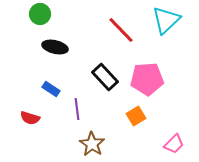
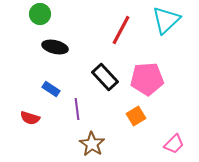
red line: rotated 72 degrees clockwise
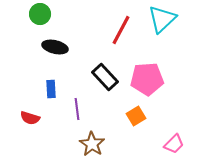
cyan triangle: moved 4 px left, 1 px up
blue rectangle: rotated 54 degrees clockwise
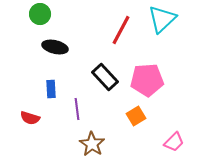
pink pentagon: moved 1 px down
pink trapezoid: moved 2 px up
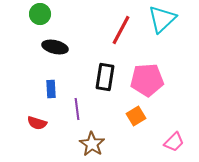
black rectangle: rotated 52 degrees clockwise
red semicircle: moved 7 px right, 5 px down
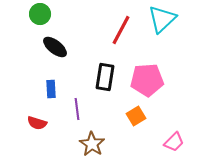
black ellipse: rotated 25 degrees clockwise
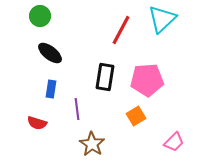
green circle: moved 2 px down
black ellipse: moved 5 px left, 6 px down
blue rectangle: rotated 12 degrees clockwise
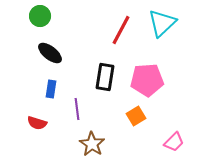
cyan triangle: moved 4 px down
